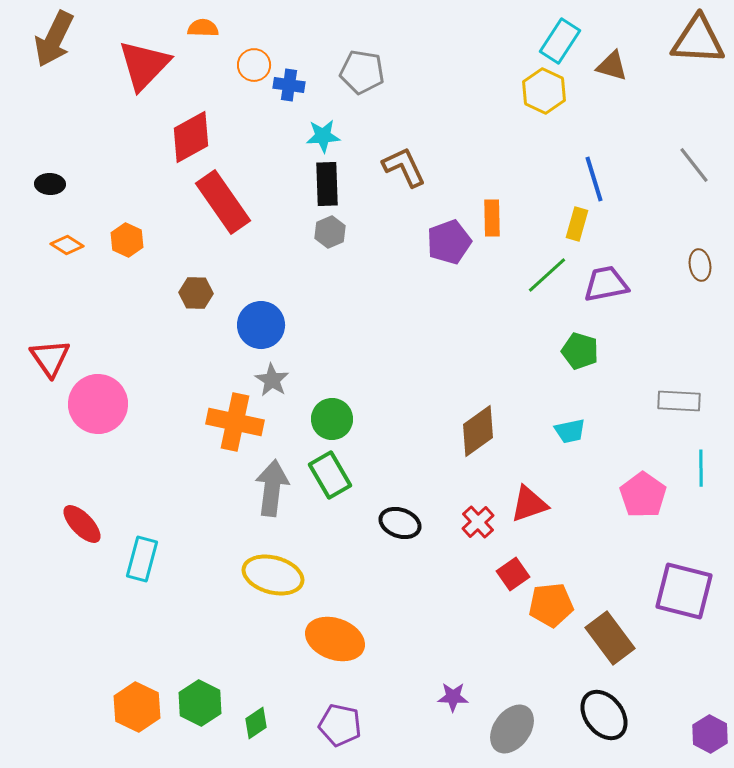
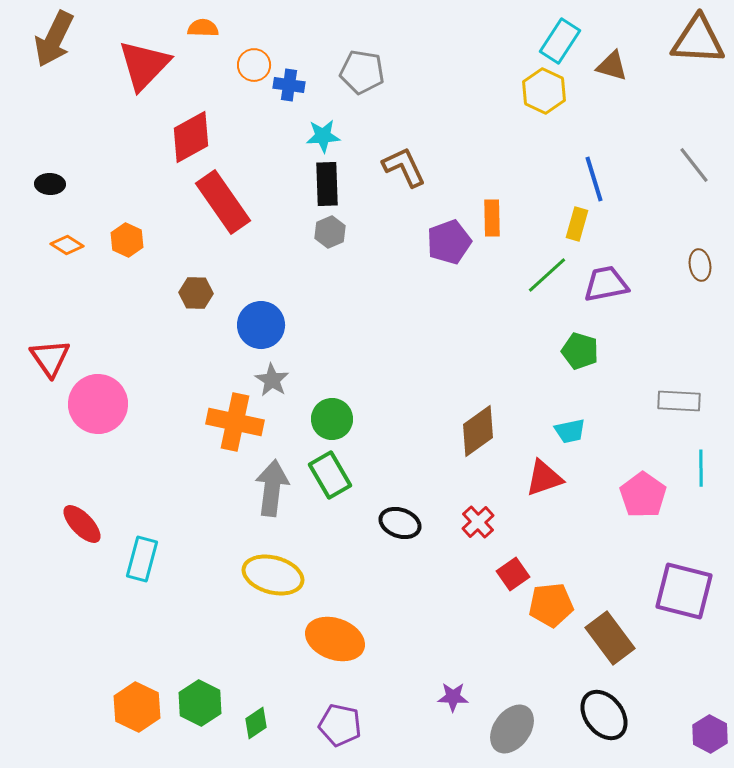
red triangle at (529, 504): moved 15 px right, 26 px up
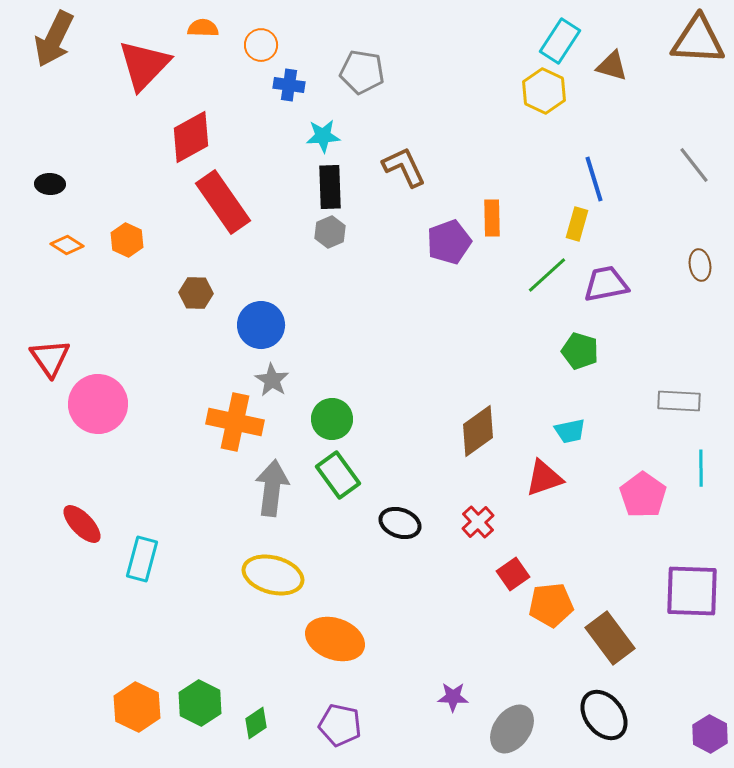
orange circle at (254, 65): moved 7 px right, 20 px up
black rectangle at (327, 184): moved 3 px right, 3 px down
green rectangle at (330, 475): moved 8 px right; rotated 6 degrees counterclockwise
purple square at (684, 591): moved 8 px right; rotated 12 degrees counterclockwise
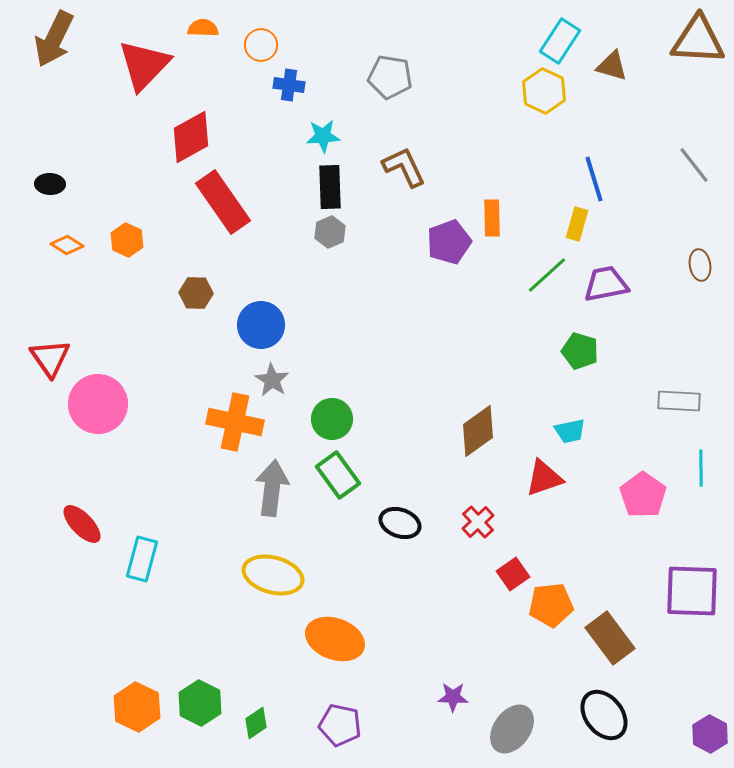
gray pentagon at (362, 72): moved 28 px right, 5 px down
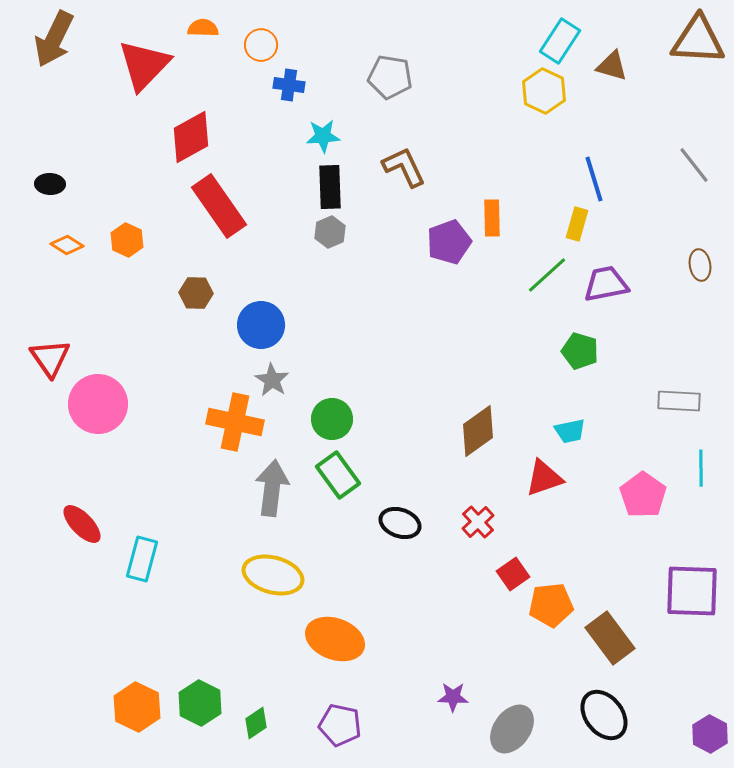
red rectangle at (223, 202): moved 4 px left, 4 px down
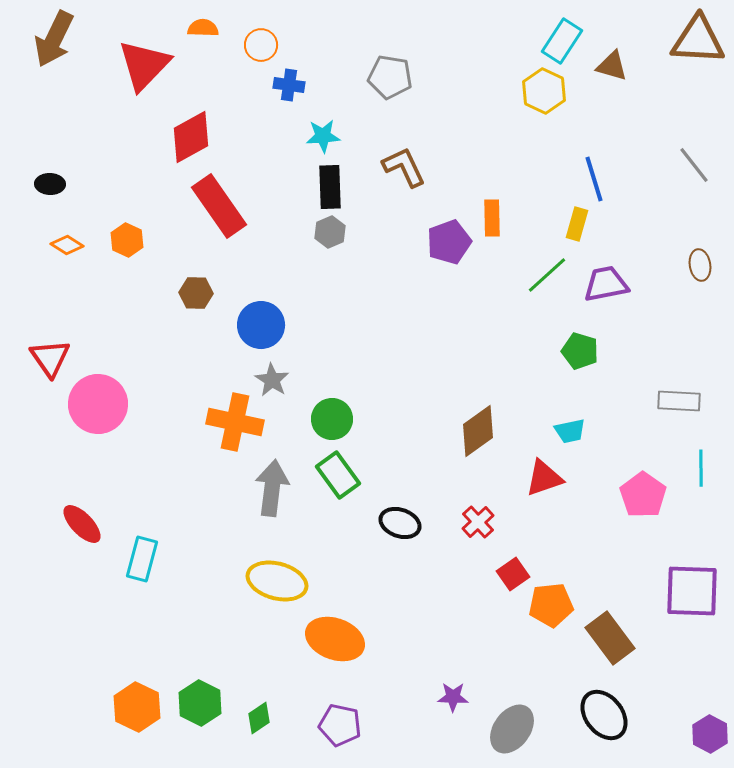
cyan rectangle at (560, 41): moved 2 px right
yellow ellipse at (273, 575): moved 4 px right, 6 px down
green diamond at (256, 723): moved 3 px right, 5 px up
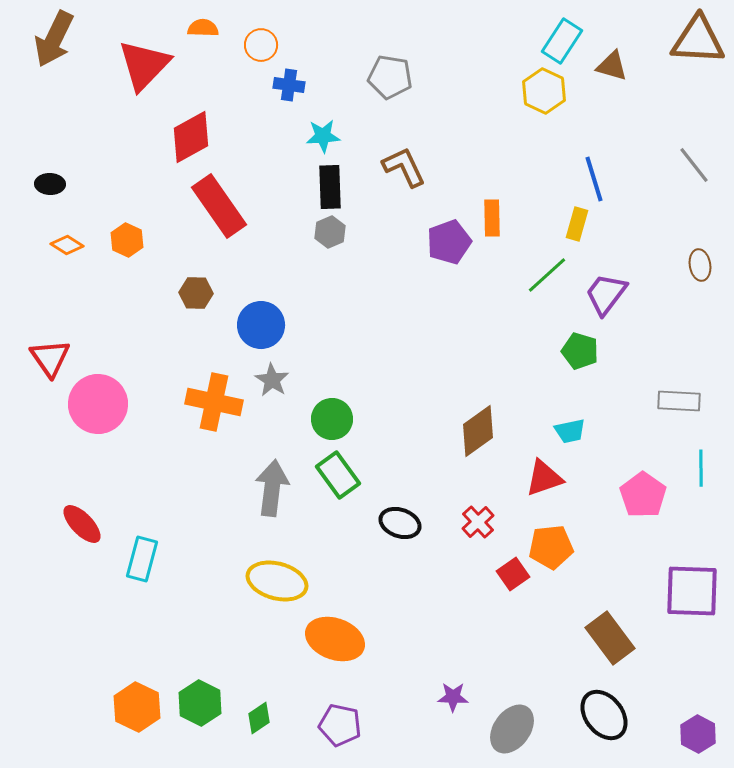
purple trapezoid at (606, 284): moved 10 px down; rotated 42 degrees counterclockwise
orange cross at (235, 422): moved 21 px left, 20 px up
orange pentagon at (551, 605): moved 58 px up
purple hexagon at (710, 734): moved 12 px left
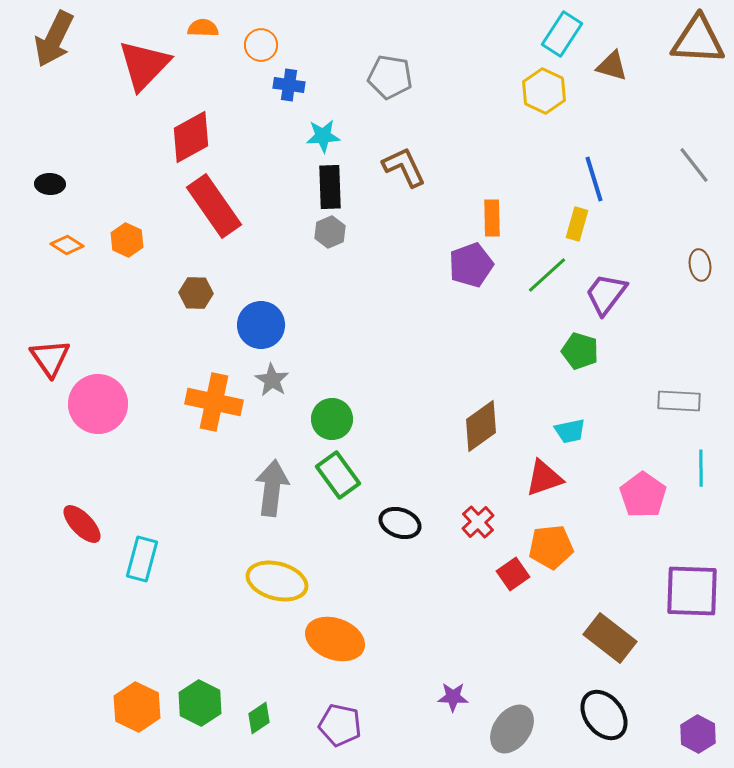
cyan rectangle at (562, 41): moved 7 px up
red rectangle at (219, 206): moved 5 px left
purple pentagon at (449, 242): moved 22 px right, 23 px down
brown diamond at (478, 431): moved 3 px right, 5 px up
brown rectangle at (610, 638): rotated 15 degrees counterclockwise
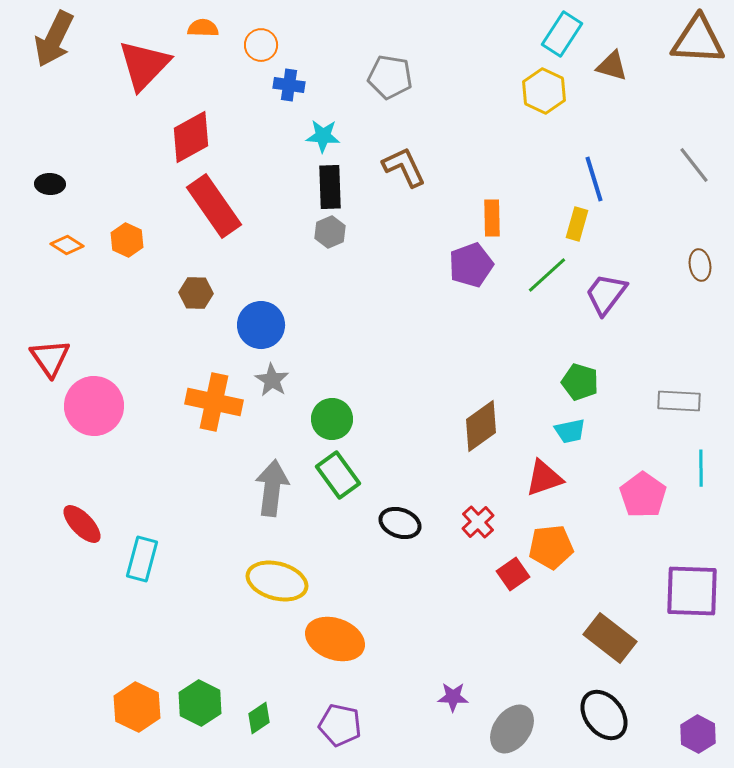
cyan star at (323, 136): rotated 8 degrees clockwise
green pentagon at (580, 351): moved 31 px down
pink circle at (98, 404): moved 4 px left, 2 px down
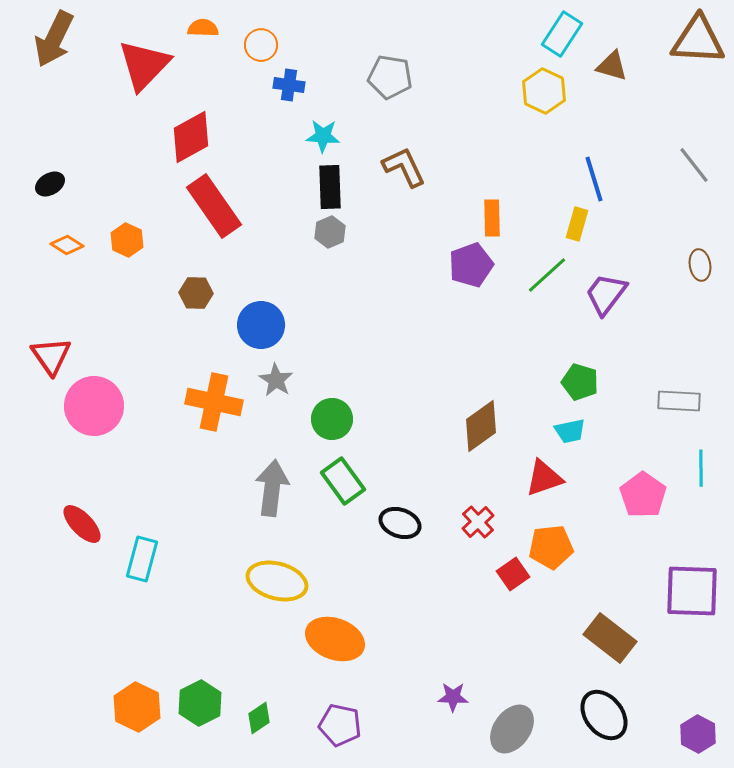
black ellipse at (50, 184): rotated 32 degrees counterclockwise
red triangle at (50, 358): moved 1 px right, 2 px up
gray star at (272, 380): moved 4 px right
green rectangle at (338, 475): moved 5 px right, 6 px down
green hexagon at (200, 703): rotated 6 degrees clockwise
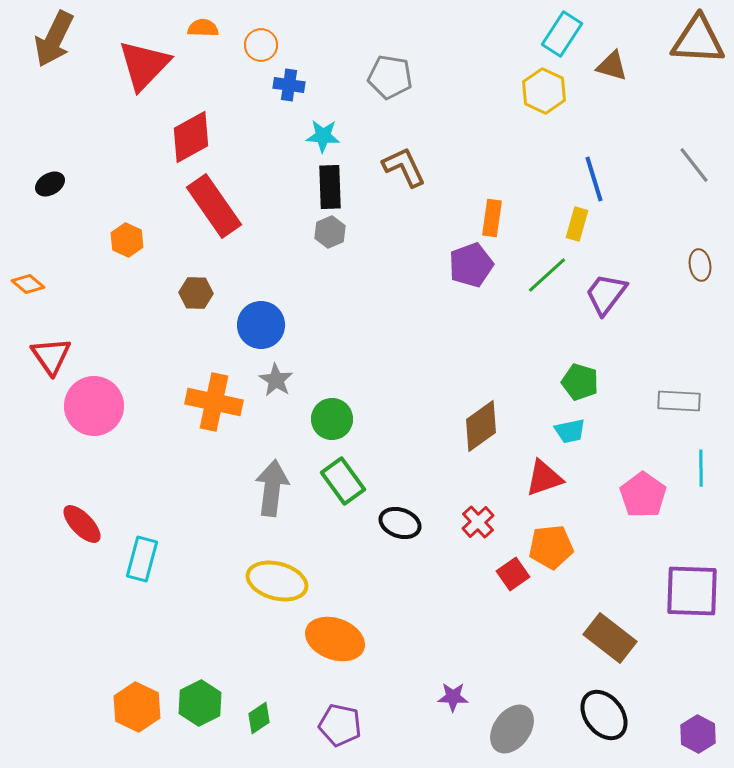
orange rectangle at (492, 218): rotated 9 degrees clockwise
orange diamond at (67, 245): moved 39 px left, 39 px down; rotated 8 degrees clockwise
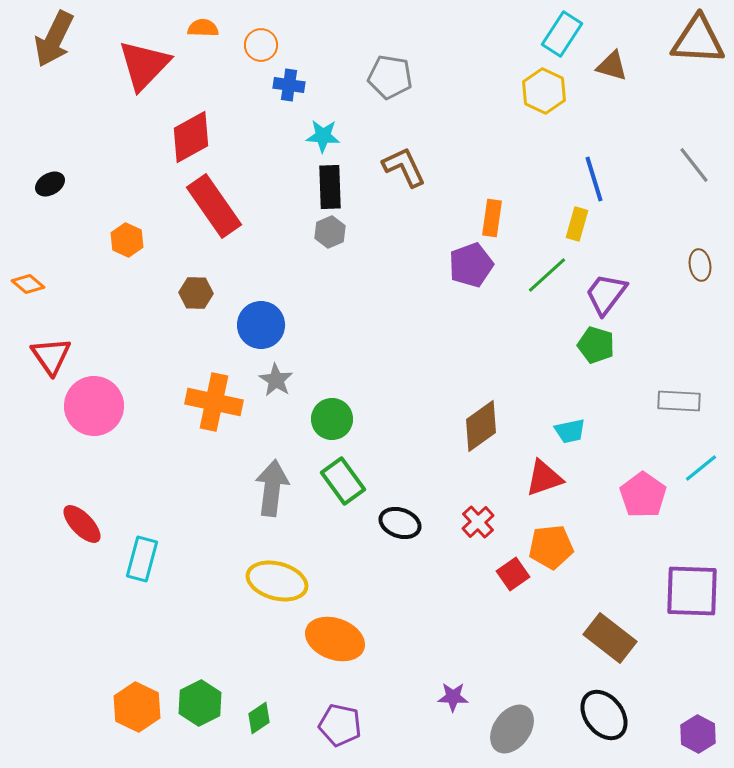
green pentagon at (580, 382): moved 16 px right, 37 px up
cyan line at (701, 468): rotated 51 degrees clockwise
